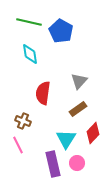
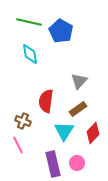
red semicircle: moved 3 px right, 8 px down
cyan triangle: moved 2 px left, 8 px up
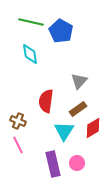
green line: moved 2 px right
brown cross: moved 5 px left
red diamond: moved 5 px up; rotated 15 degrees clockwise
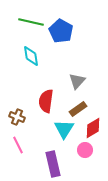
cyan diamond: moved 1 px right, 2 px down
gray triangle: moved 2 px left
brown cross: moved 1 px left, 4 px up
cyan triangle: moved 2 px up
pink circle: moved 8 px right, 13 px up
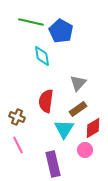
cyan diamond: moved 11 px right
gray triangle: moved 1 px right, 2 px down
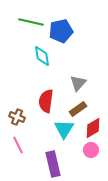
blue pentagon: rotated 30 degrees clockwise
pink circle: moved 6 px right
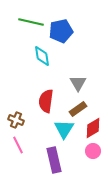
gray triangle: rotated 12 degrees counterclockwise
brown cross: moved 1 px left, 3 px down
pink circle: moved 2 px right, 1 px down
purple rectangle: moved 1 px right, 4 px up
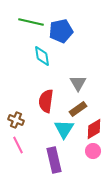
red diamond: moved 1 px right, 1 px down
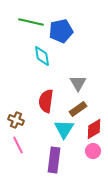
purple rectangle: rotated 20 degrees clockwise
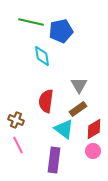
gray triangle: moved 1 px right, 2 px down
cyan triangle: rotated 25 degrees counterclockwise
